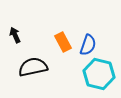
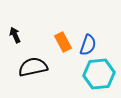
cyan hexagon: rotated 20 degrees counterclockwise
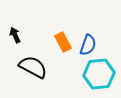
black semicircle: rotated 40 degrees clockwise
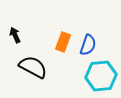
orange rectangle: rotated 48 degrees clockwise
cyan hexagon: moved 2 px right, 2 px down
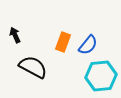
blue semicircle: rotated 20 degrees clockwise
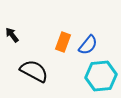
black arrow: moved 3 px left; rotated 14 degrees counterclockwise
black semicircle: moved 1 px right, 4 px down
